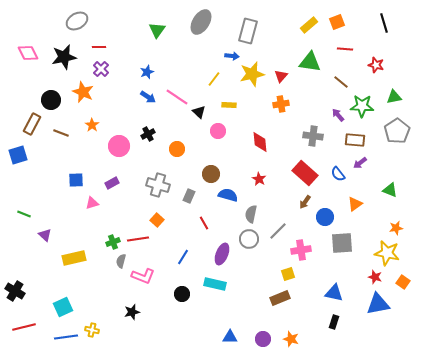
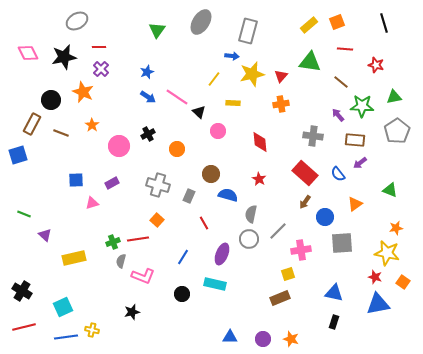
yellow rectangle at (229, 105): moved 4 px right, 2 px up
black cross at (15, 291): moved 7 px right
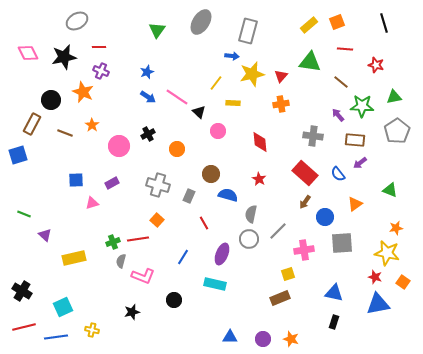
purple cross at (101, 69): moved 2 px down; rotated 21 degrees counterclockwise
yellow line at (214, 79): moved 2 px right, 4 px down
brown line at (61, 133): moved 4 px right
pink cross at (301, 250): moved 3 px right
black circle at (182, 294): moved 8 px left, 6 px down
blue line at (66, 337): moved 10 px left
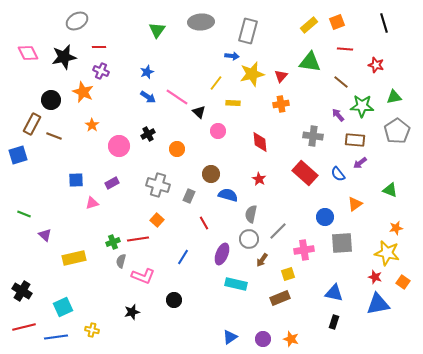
gray ellipse at (201, 22): rotated 55 degrees clockwise
brown line at (65, 133): moved 11 px left, 3 px down
brown arrow at (305, 202): moved 43 px left, 58 px down
cyan rectangle at (215, 284): moved 21 px right
blue triangle at (230, 337): rotated 35 degrees counterclockwise
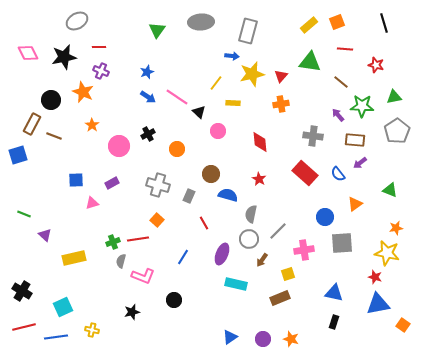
orange square at (403, 282): moved 43 px down
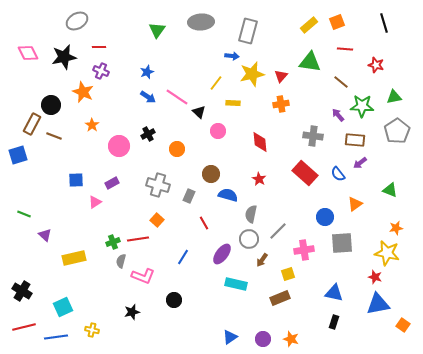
black circle at (51, 100): moved 5 px down
pink triangle at (92, 203): moved 3 px right, 1 px up; rotated 16 degrees counterclockwise
purple ellipse at (222, 254): rotated 15 degrees clockwise
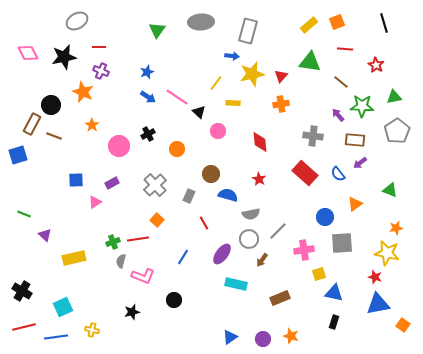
red star at (376, 65): rotated 14 degrees clockwise
gray cross at (158, 185): moved 3 px left; rotated 30 degrees clockwise
gray semicircle at (251, 214): rotated 114 degrees counterclockwise
yellow square at (288, 274): moved 31 px right
orange star at (291, 339): moved 3 px up
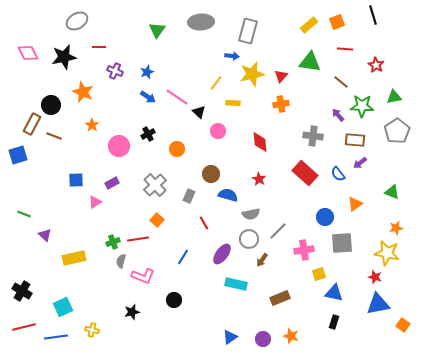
black line at (384, 23): moved 11 px left, 8 px up
purple cross at (101, 71): moved 14 px right
green triangle at (390, 190): moved 2 px right, 2 px down
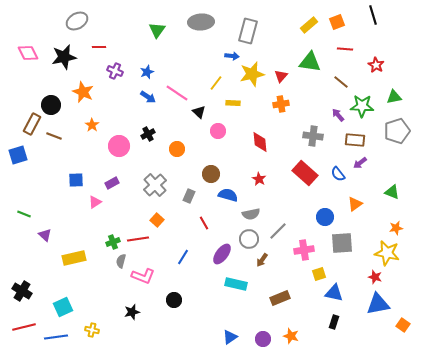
pink line at (177, 97): moved 4 px up
gray pentagon at (397, 131): rotated 15 degrees clockwise
